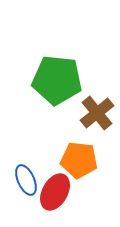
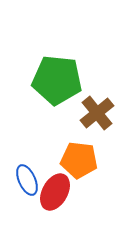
blue ellipse: moved 1 px right
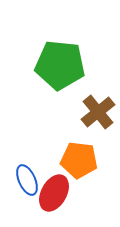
green pentagon: moved 3 px right, 15 px up
brown cross: moved 1 px right, 1 px up
red ellipse: moved 1 px left, 1 px down
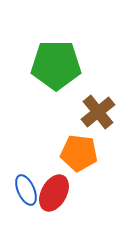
green pentagon: moved 4 px left; rotated 6 degrees counterclockwise
orange pentagon: moved 7 px up
blue ellipse: moved 1 px left, 10 px down
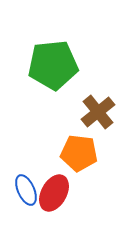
green pentagon: moved 3 px left; rotated 6 degrees counterclockwise
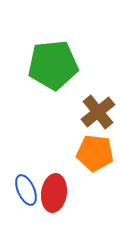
orange pentagon: moved 16 px right
red ellipse: rotated 21 degrees counterclockwise
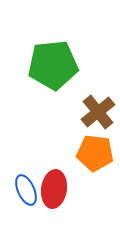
red ellipse: moved 4 px up
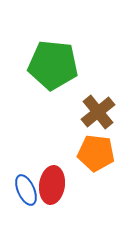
green pentagon: rotated 12 degrees clockwise
orange pentagon: moved 1 px right
red ellipse: moved 2 px left, 4 px up
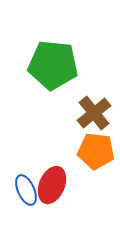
brown cross: moved 4 px left, 1 px down
orange pentagon: moved 2 px up
red ellipse: rotated 15 degrees clockwise
